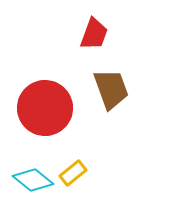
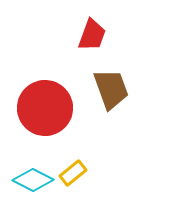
red trapezoid: moved 2 px left, 1 px down
cyan diamond: rotated 12 degrees counterclockwise
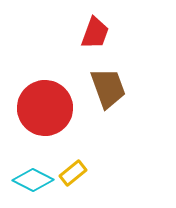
red trapezoid: moved 3 px right, 2 px up
brown trapezoid: moved 3 px left, 1 px up
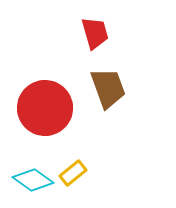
red trapezoid: rotated 36 degrees counterclockwise
cyan diamond: rotated 9 degrees clockwise
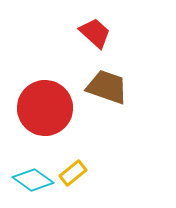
red trapezoid: rotated 32 degrees counterclockwise
brown trapezoid: moved 1 px left, 1 px up; rotated 51 degrees counterclockwise
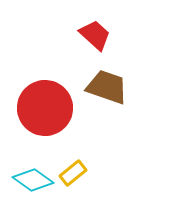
red trapezoid: moved 2 px down
